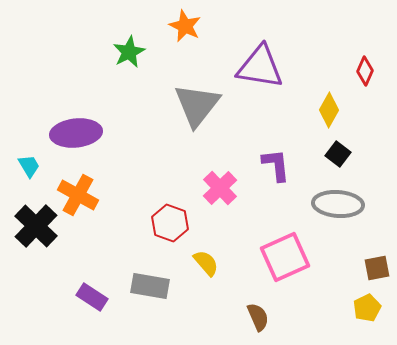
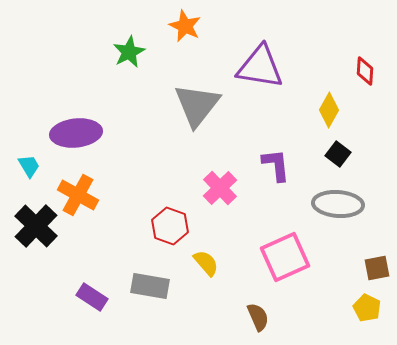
red diamond: rotated 20 degrees counterclockwise
red hexagon: moved 3 px down
yellow pentagon: rotated 20 degrees counterclockwise
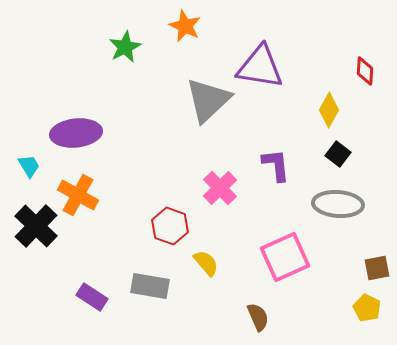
green star: moved 4 px left, 5 px up
gray triangle: moved 11 px right, 5 px up; rotated 9 degrees clockwise
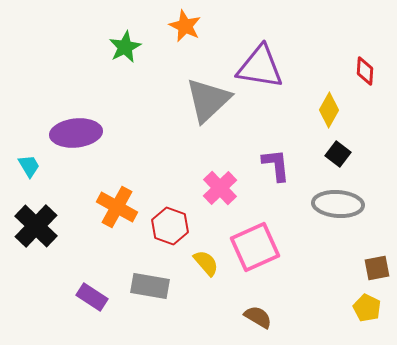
orange cross: moved 39 px right, 12 px down
pink square: moved 30 px left, 10 px up
brown semicircle: rotated 36 degrees counterclockwise
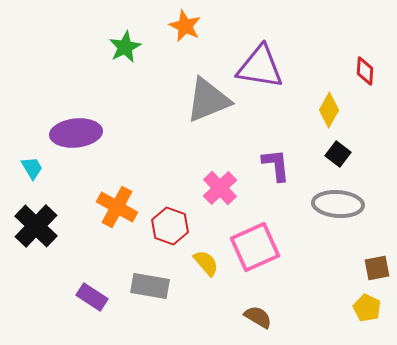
gray triangle: rotated 21 degrees clockwise
cyan trapezoid: moved 3 px right, 2 px down
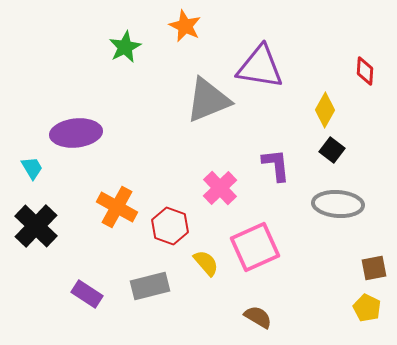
yellow diamond: moved 4 px left
black square: moved 6 px left, 4 px up
brown square: moved 3 px left
gray rectangle: rotated 24 degrees counterclockwise
purple rectangle: moved 5 px left, 3 px up
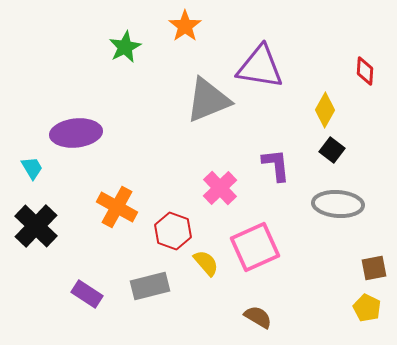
orange star: rotated 12 degrees clockwise
red hexagon: moved 3 px right, 5 px down
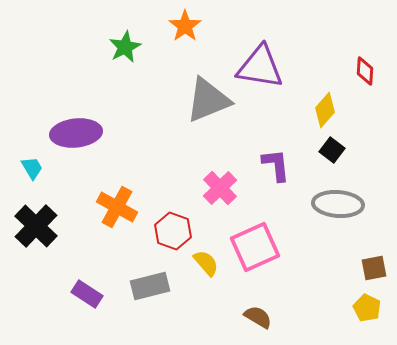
yellow diamond: rotated 12 degrees clockwise
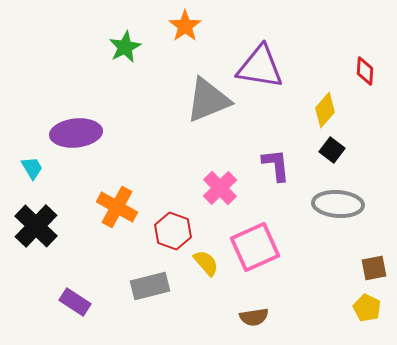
purple rectangle: moved 12 px left, 8 px down
brown semicircle: moved 4 px left; rotated 140 degrees clockwise
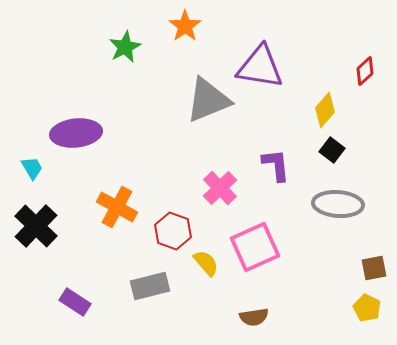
red diamond: rotated 44 degrees clockwise
